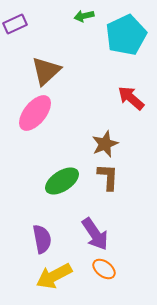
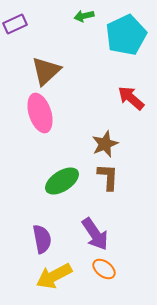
pink ellipse: moved 5 px right; rotated 57 degrees counterclockwise
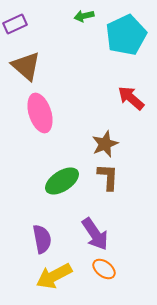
brown triangle: moved 20 px left, 5 px up; rotated 36 degrees counterclockwise
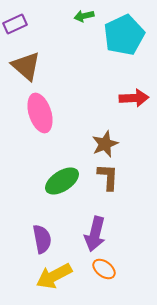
cyan pentagon: moved 2 px left
red arrow: moved 3 px right; rotated 136 degrees clockwise
purple arrow: rotated 48 degrees clockwise
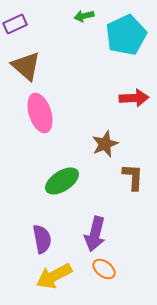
cyan pentagon: moved 2 px right
brown L-shape: moved 25 px right
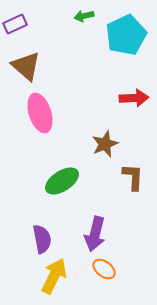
yellow arrow: rotated 144 degrees clockwise
